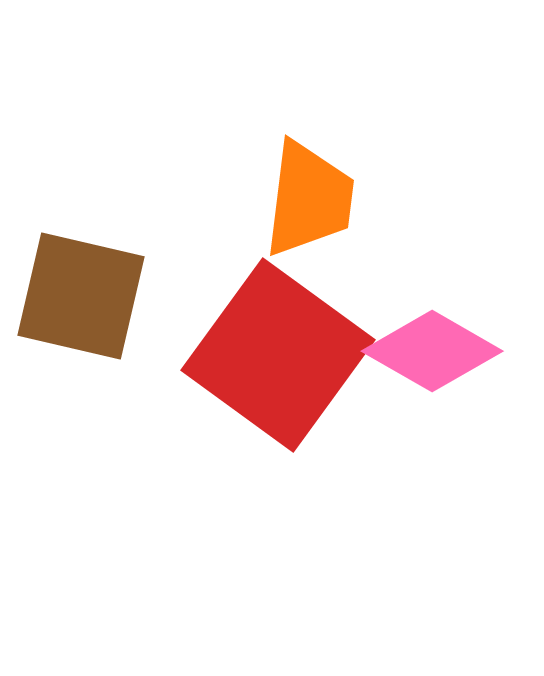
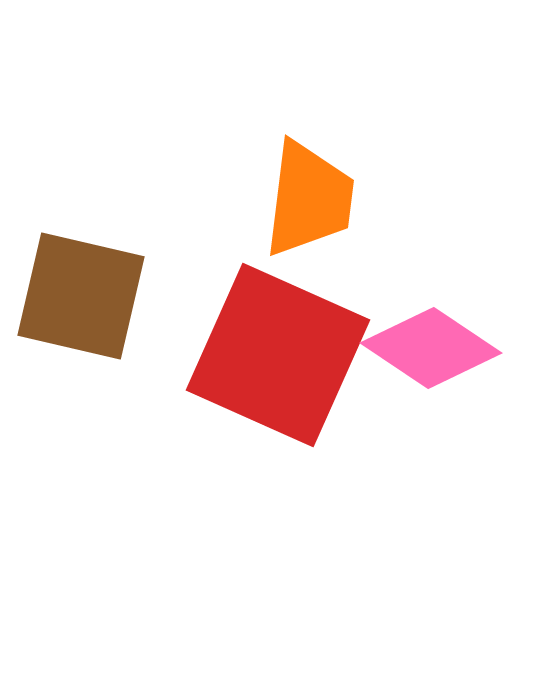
pink diamond: moved 1 px left, 3 px up; rotated 4 degrees clockwise
red square: rotated 12 degrees counterclockwise
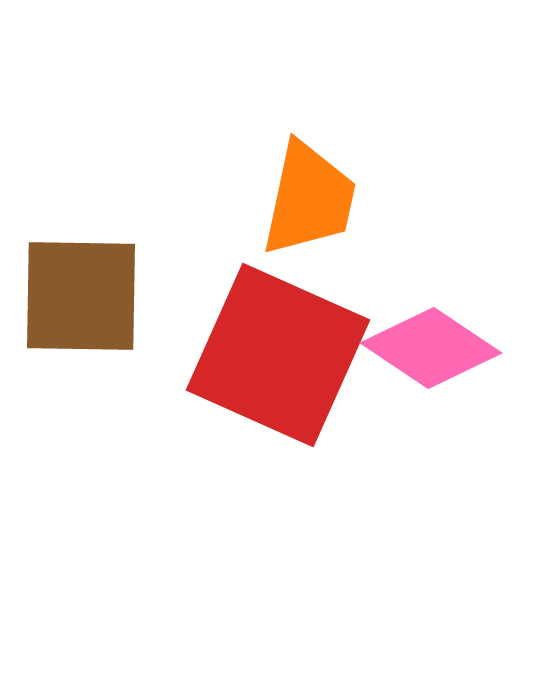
orange trapezoid: rotated 5 degrees clockwise
brown square: rotated 12 degrees counterclockwise
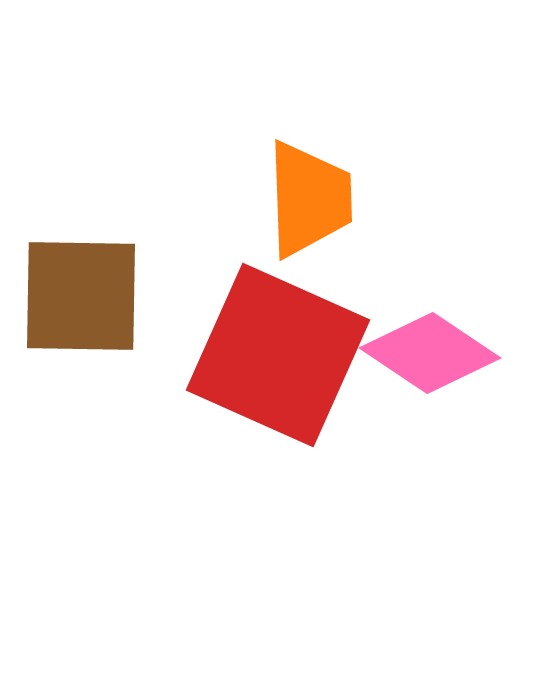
orange trapezoid: rotated 14 degrees counterclockwise
pink diamond: moved 1 px left, 5 px down
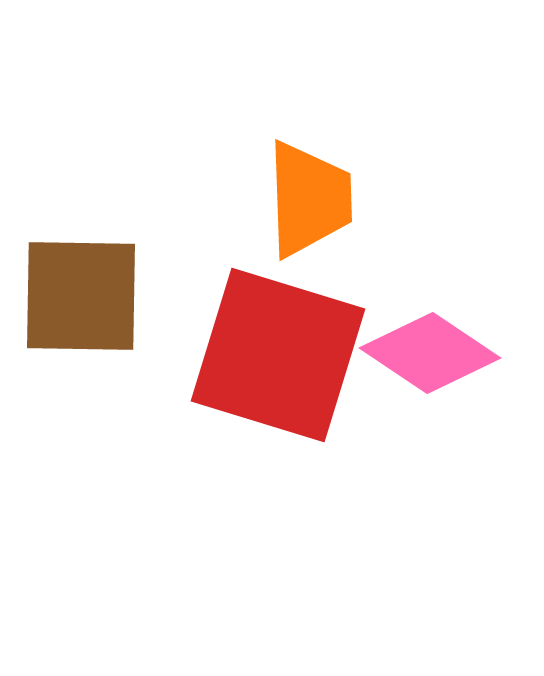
red square: rotated 7 degrees counterclockwise
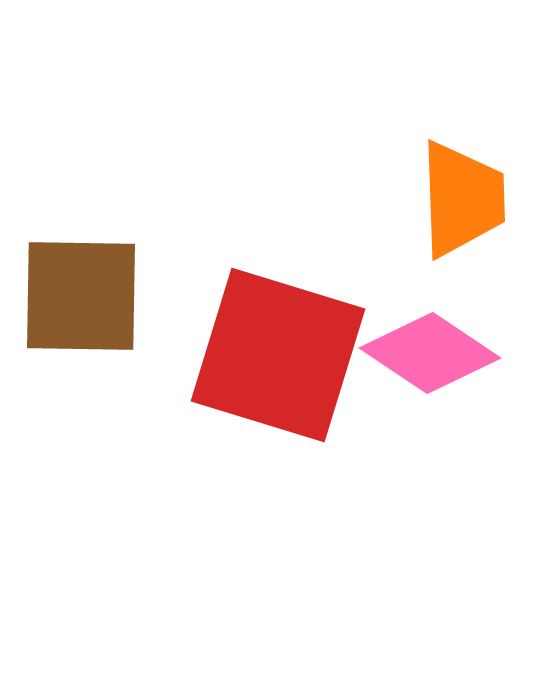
orange trapezoid: moved 153 px right
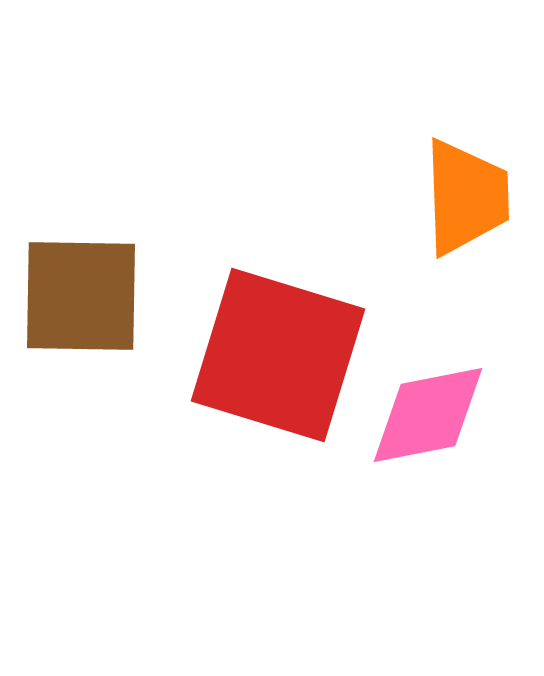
orange trapezoid: moved 4 px right, 2 px up
pink diamond: moved 2 px left, 62 px down; rotated 45 degrees counterclockwise
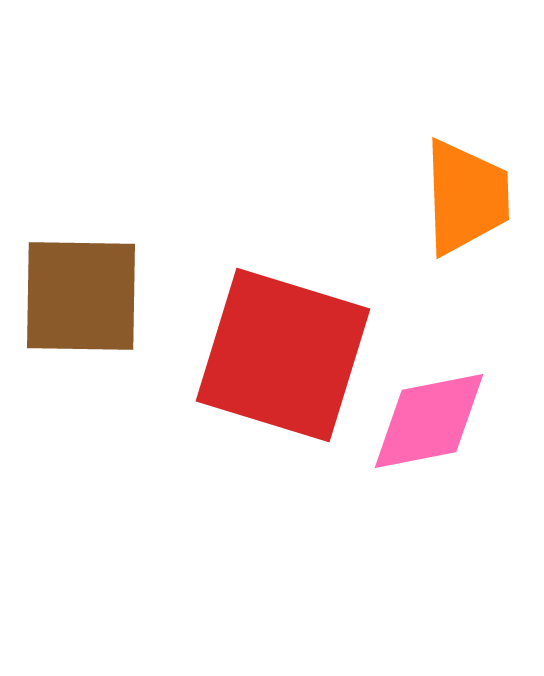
red square: moved 5 px right
pink diamond: moved 1 px right, 6 px down
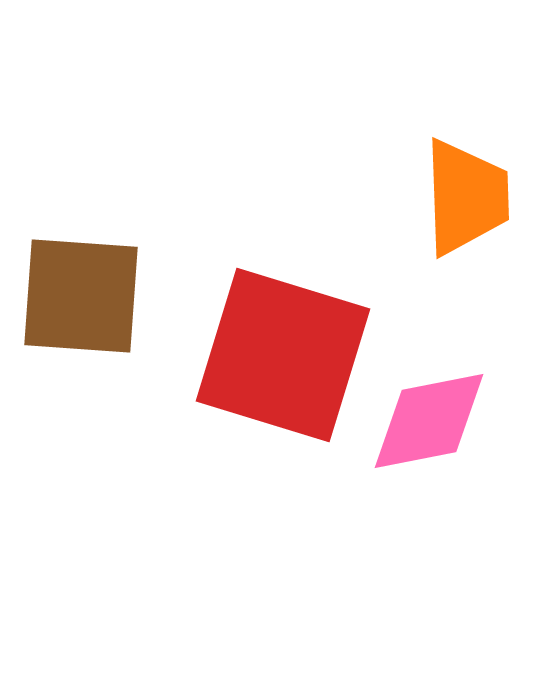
brown square: rotated 3 degrees clockwise
